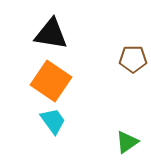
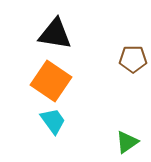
black triangle: moved 4 px right
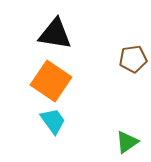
brown pentagon: rotated 8 degrees counterclockwise
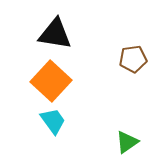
orange square: rotated 9 degrees clockwise
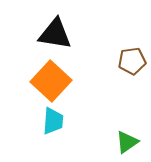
brown pentagon: moved 1 px left, 2 px down
cyan trapezoid: rotated 40 degrees clockwise
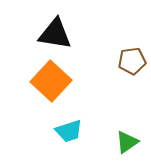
cyan trapezoid: moved 16 px right, 10 px down; rotated 68 degrees clockwise
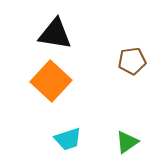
cyan trapezoid: moved 1 px left, 8 px down
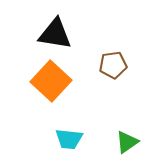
brown pentagon: moved 19 px left, 4 px down
cyan trapezoid: moved 1 px right; rotated 24 degrees clockwise
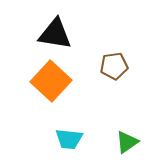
brown pentagon: moved 1 px right, 1 px down
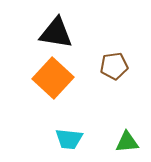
black triangle: moved 1 px right, 1 px up
orange square: moved 2 px right, 3 px up
green triangle: rotated 30 degrees clockwise
